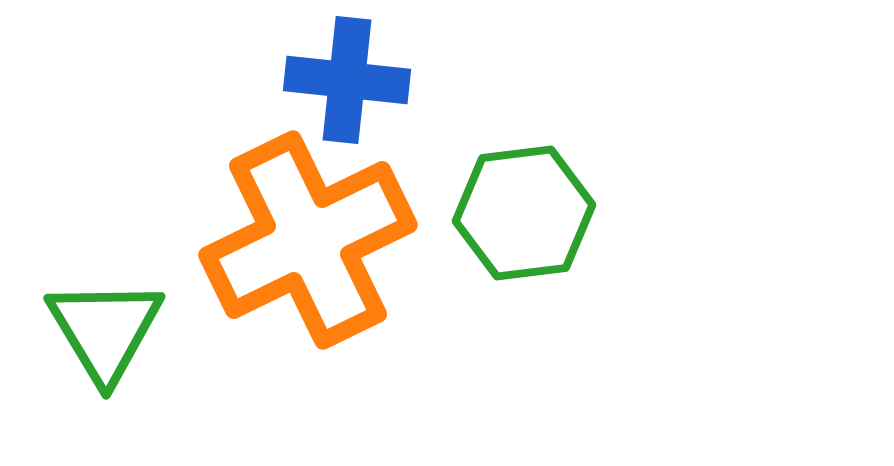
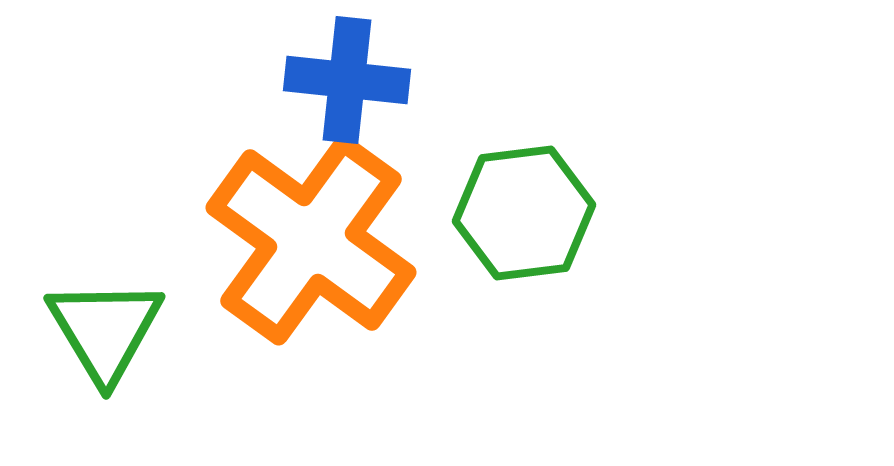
orange cross: moved 3 px right; rotated 28 degrees counterclockwise
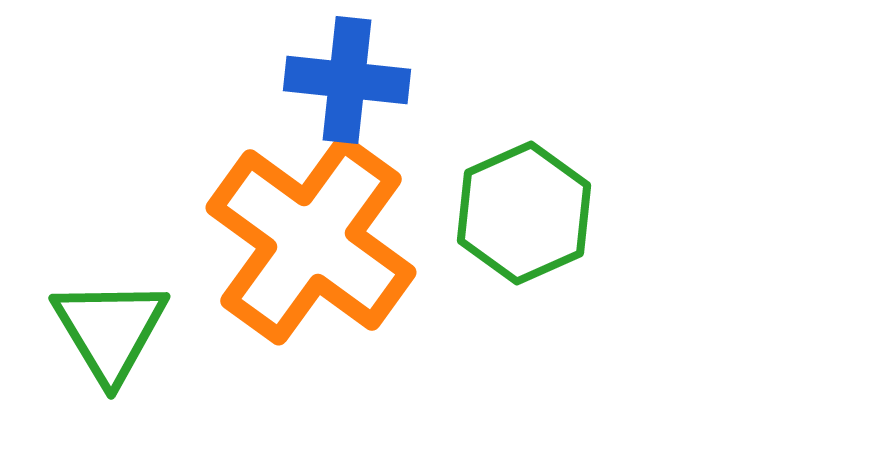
green hexagon: rotated 17 degrees counterclockwise
green triangle: moved 5 px right
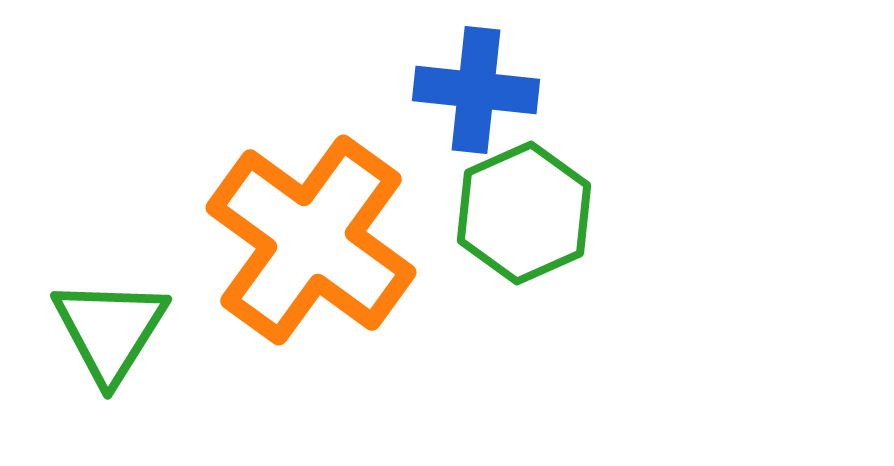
blue cross: moved 129 px right, 10 px down
green triangle: rotated 3 degrees clockwise
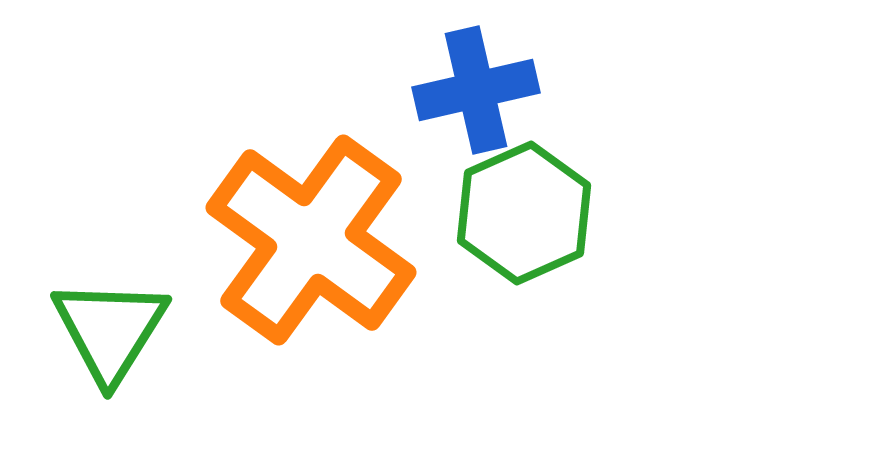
blue cross: rotated 19 degrees counterclockwise
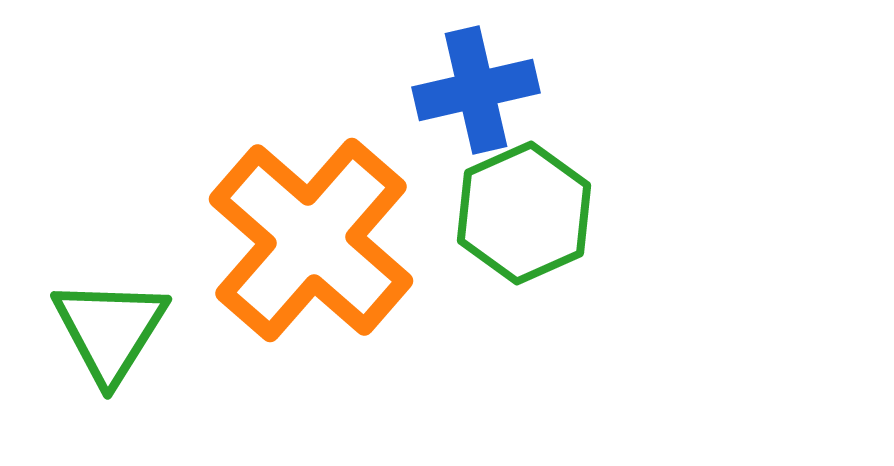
orange cross: rotated 5 degrees clockwise
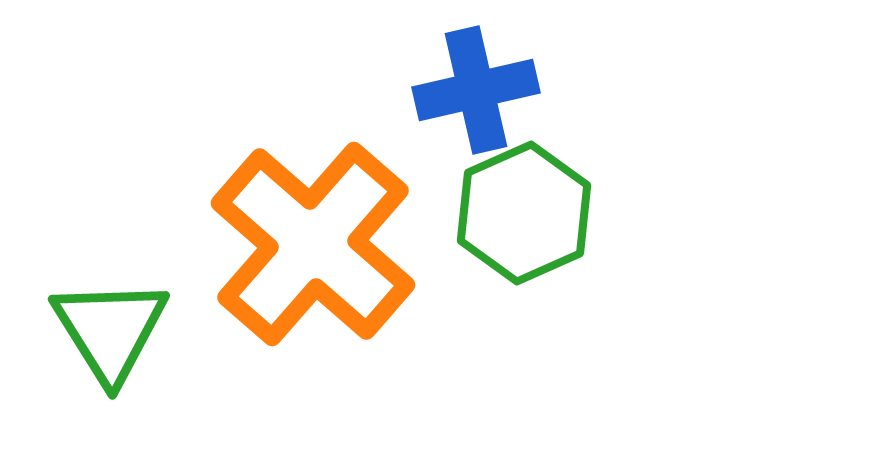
orange cross: moved 2 px right, 4 px down
green triangle: rotated 4 degrees counterclockwise
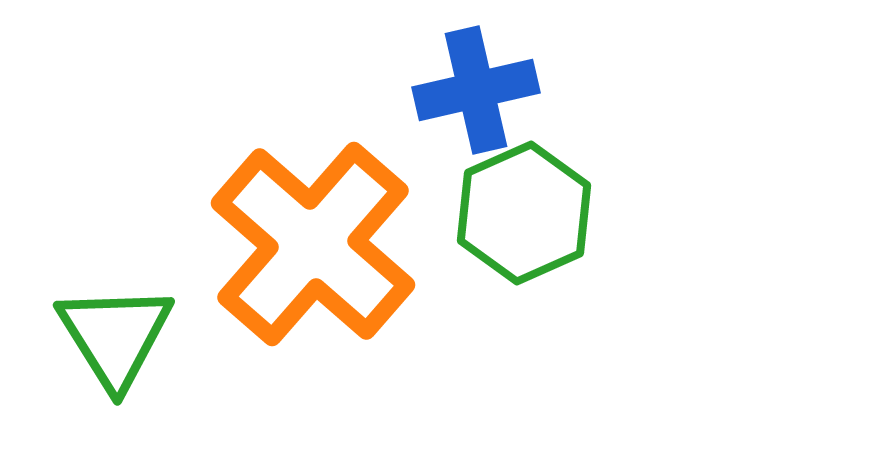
green triangle: moved 5 px right, 6 px down
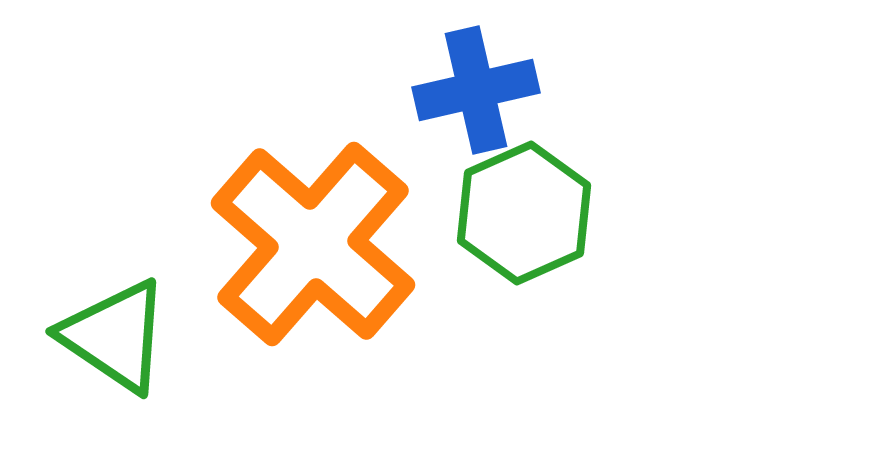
green triangle: rotated 24 degrees counterclockwise
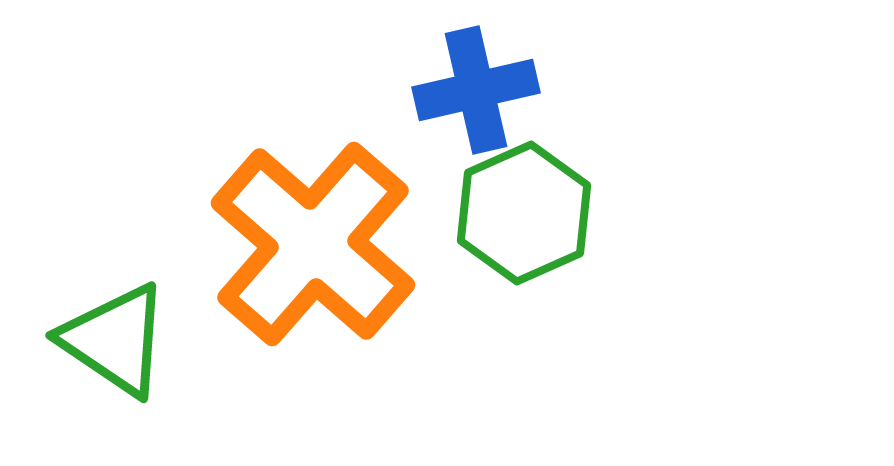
green triangle: moved 4 px down
